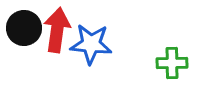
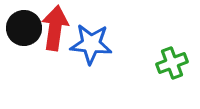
red arrow: moved 2 px left, 2 px up
green cross: rotated 20 degrees counterclockwise
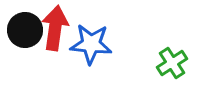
black circle: moved 1 px right, 2 px down
green cross: rotated 12 degrees counterclockwise
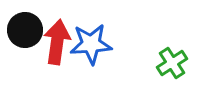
red arrow: moved 2 px right, 14 px down
blue star: rotated 9 degrees counterclockwise
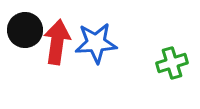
blue star: moved 5 px right, 1 px up
green cross: rotated 16 degrees clockwise
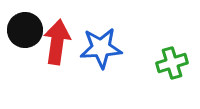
blue star: moved 5 px right, 5 px down
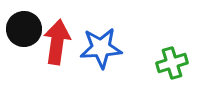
black circle: moved 1 px left, 1 px up
